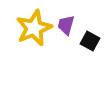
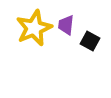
purple trapezoid: rotated 10 degrees counterclockwise
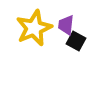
black square: moved 14 px left
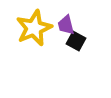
purple trapezoid: rotated 20 degrees counterclockwise
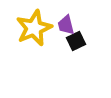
black square: rotated 36 degrees clockwise
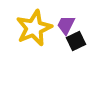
purple trapezoid: rotated 40 degrees clockwise
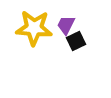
yellow star: rotated 27 degrees clockwise
